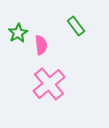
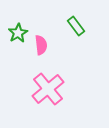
pink cross: moved 1 px left, 5 px down
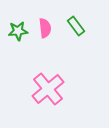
green star: moved 2 px up; rotated 24 degrees clockwise
pink semicircle: moved 4 px right, 17 px up
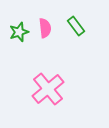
green star: moved 1 px right, 1 px down; rotated 12 degrees counterclockwise
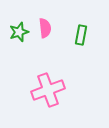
green rectangle: moved 5 px right, 9 px down; rotated 48 degrees clockwise
pink cross: moved 1 px down; rotated 20 degrees clockwise
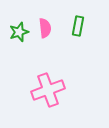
green rectangle: moved 3 px left, 9 px up
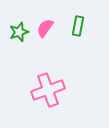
pink semicircle: rotated 138 degrees counterclockwise
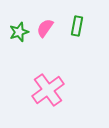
green rectangle: moved 1 px left
pink cross: rotated 16 degrees counterclockwise
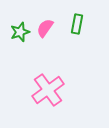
green rectangle: moved 2 px up
green star: moved 1 px right
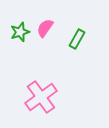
green rectangle: moved 15 px down; rotated 18 degrees clockwise
pink cross: moved 7 px left, 7 px down
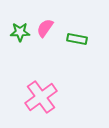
green star: rotated 18 degrees clockwise
green rectangle: rotated 72 degrees clockwise
